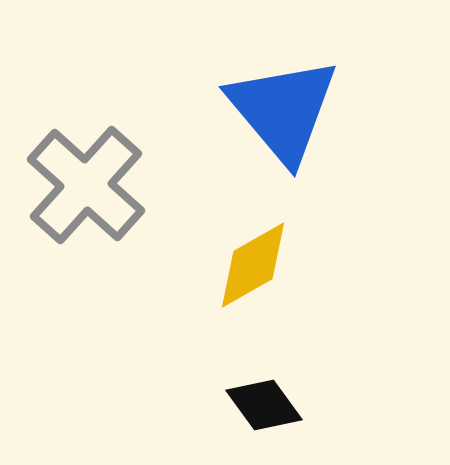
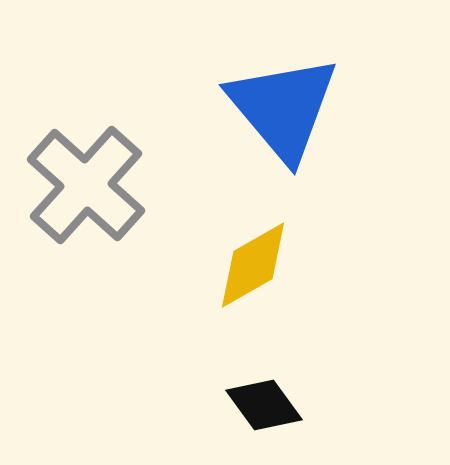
blue triangle: moved 2 px up
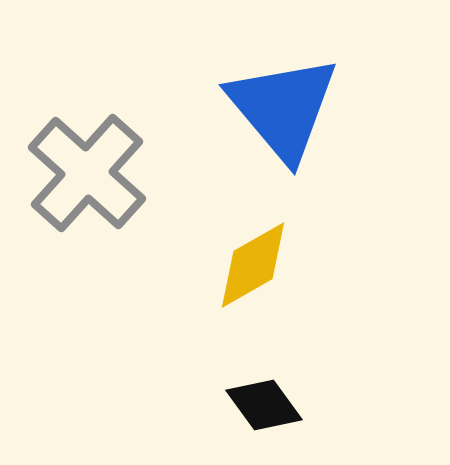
gray cross: moved 1 px right, 12 px up
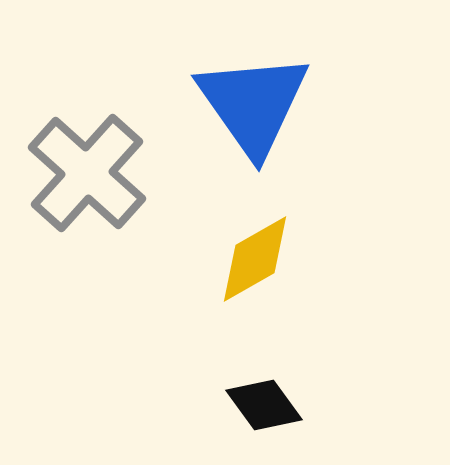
blue triangle: moved 30 px left, 4 px up; rotated 5 degrees clockwise
yellow diamond: moved 2 px right, 6 px up
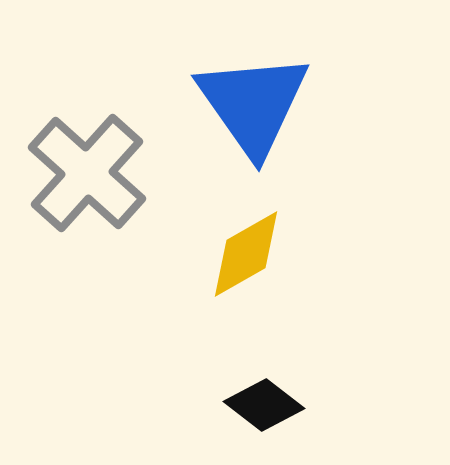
yellow diamond: moved 9 px left, 5 px up
black diamond: rotated 16 degrees counterclockwise
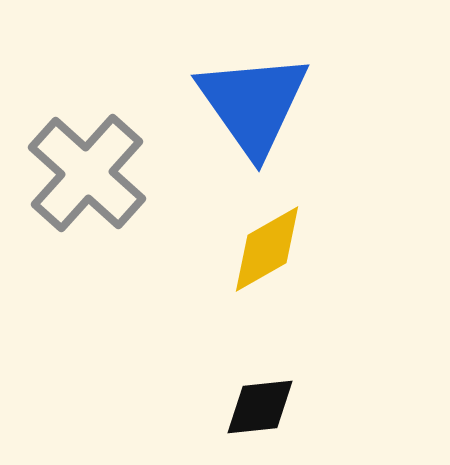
yellow diamond: moved 21 px right, 5 px up
black diamond: moved 4 px left, 2 px down; rotated 44 degrees counterclockwise
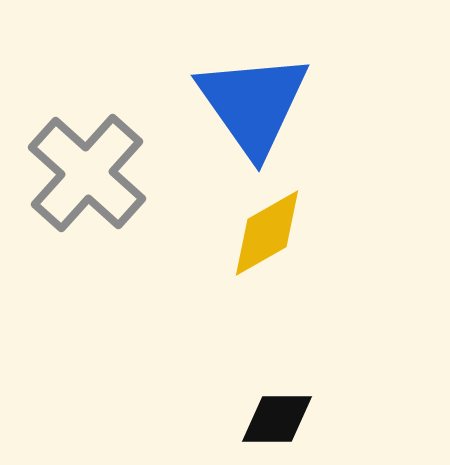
yellow diamond: moved 16 px up
black diamond: moved 17 px right, 12 px down; rotated 6 degrees clockwise
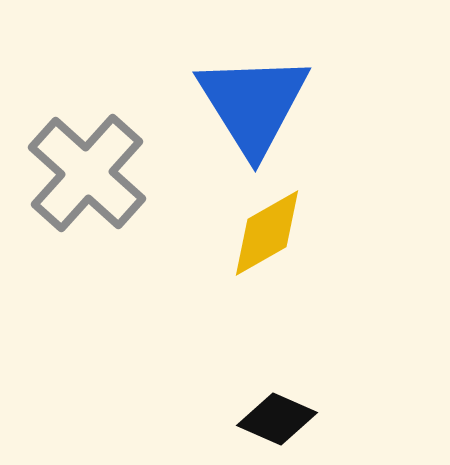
blue triangle: rotated 3 degrees clockwise
black diamond: rotated 24 degrees clockwise
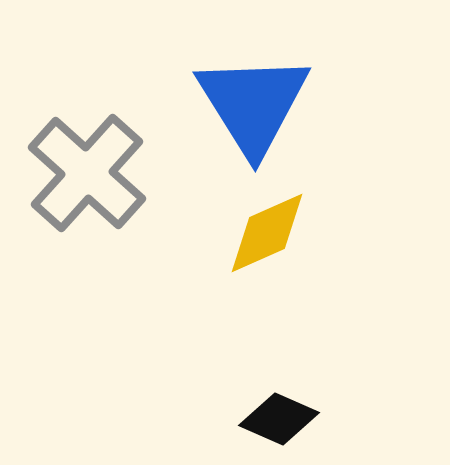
yellow diamond: rotated 6 degrees clockwise
black diamond: moved 2 px right
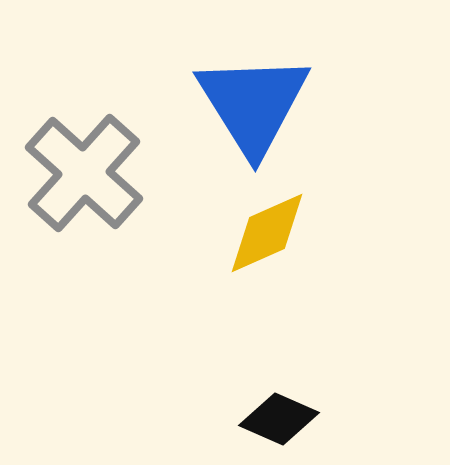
gray cross: moved 3 px left
